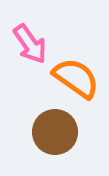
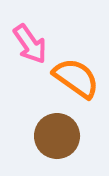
brown circle: moved 2 px right, 4 px down
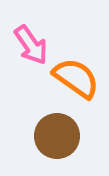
pink arrow: moved 1 px right, 1 px down
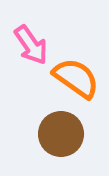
brown circle: moved 4 px right, 2 px up
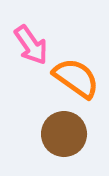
brown circle: moved 3 px right
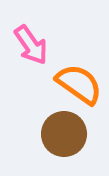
orange semicircle: moved 3 px right, 6 px down
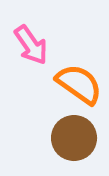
brown circle: moved 10 px right, 4 px down
